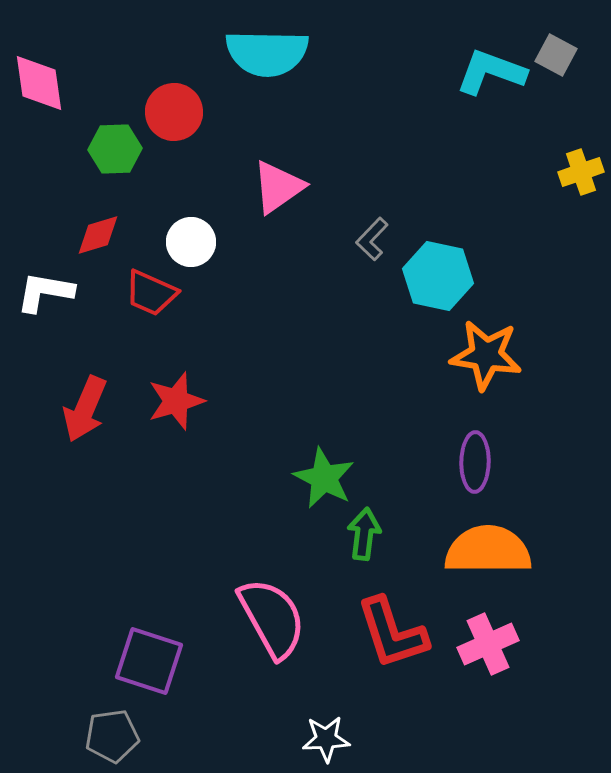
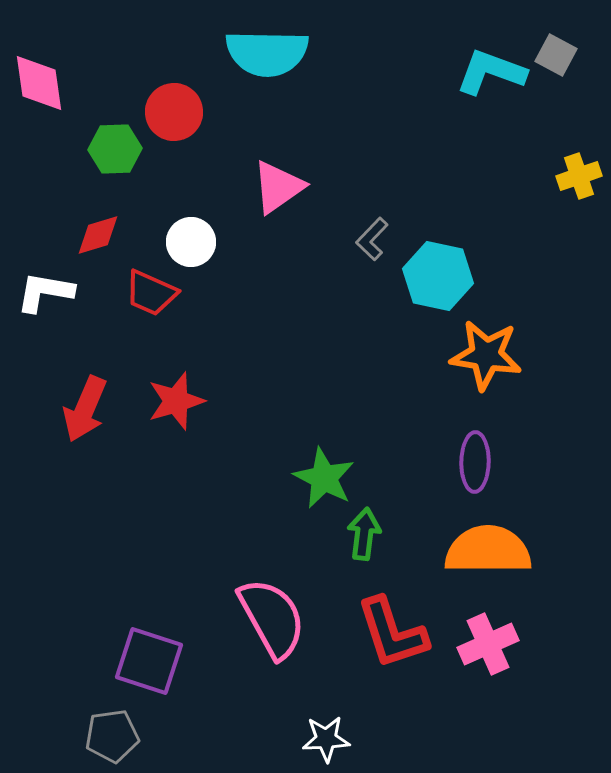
yellow cross: moved 2 px left, 4 px down
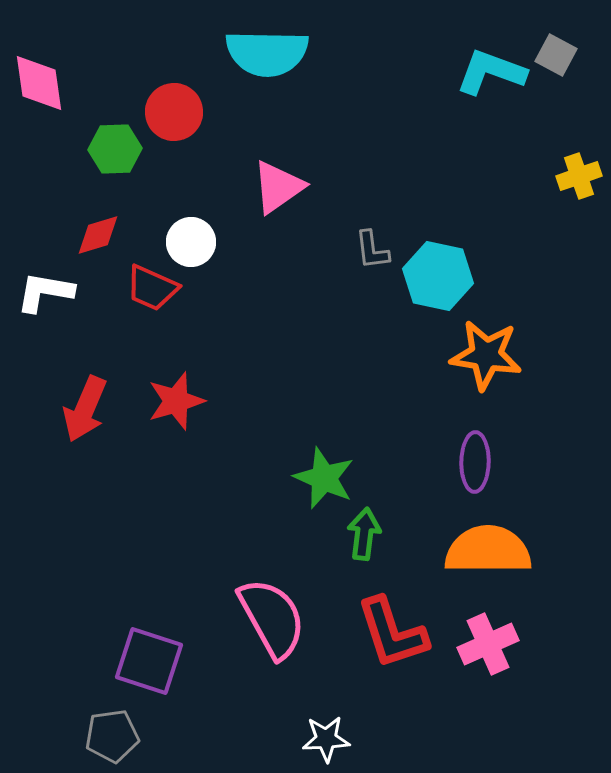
gray L-shape: moved 11 px down; rotated 51 degrees counterclockwise
red trapezoid: moved 1 px right, 5 px up
green star: rotated 4 degrees counterclockwise
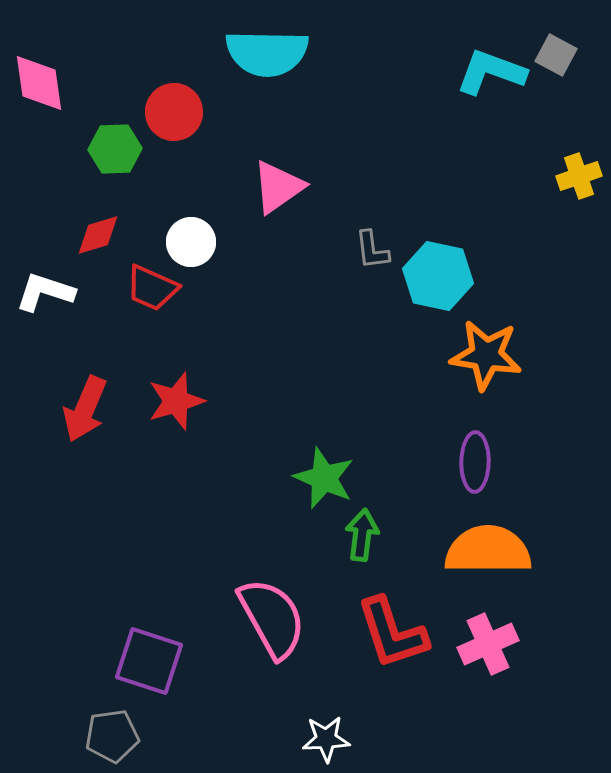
white L-shape: rotated 8 degrees clockwise
green arrow: moved 2 px left, 1 px down
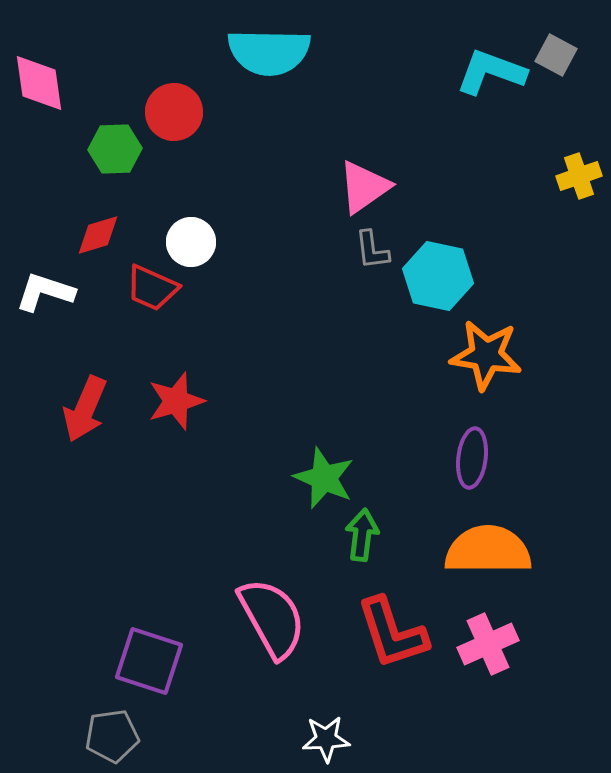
cyan semicircle: moved 2 px right, 1 px up
pink triangle: moved 86 px right
purple ellipse: moved 3 px left, 4 px up; rotated 6 degrees clockwise
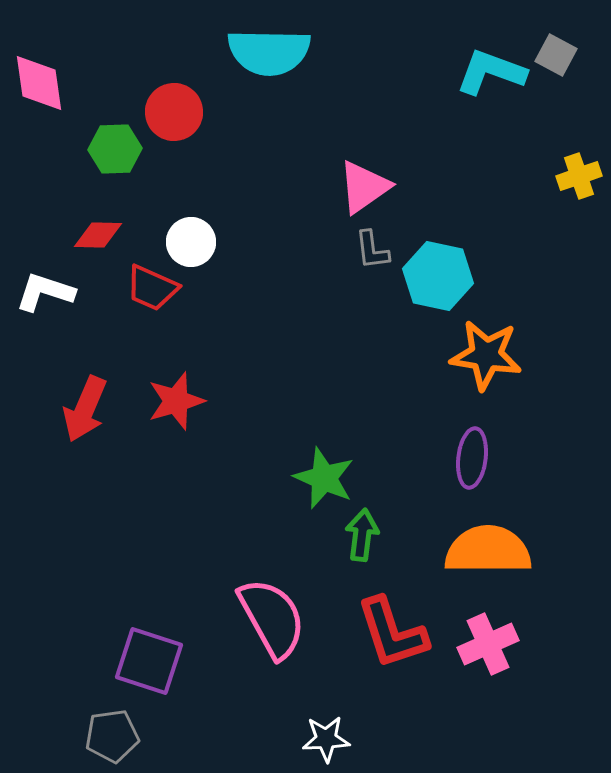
red diamond: rotated 18 degrees clockwise
